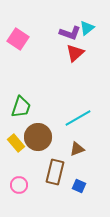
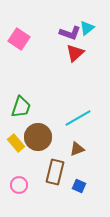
pink square: moved 1 px right
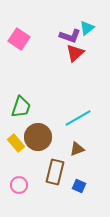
purple L-shape: moved 3 px down
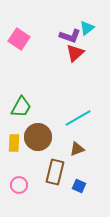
green trapezoid: rotated 10 degrees clockwise
yellow rectangle: moved 2 px left; rotated 42 degrees clockwise
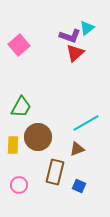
pink square: moved 6 px down; rotated 15 degrees clockwise
cyan line: moved 8 px right, 5 px down
yellow rectangle: moved 1 px left, 2 px down
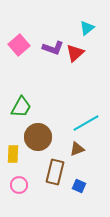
purple L-shape: moved 17 px left, 12 px down
yellow rectangle: moved 9 px down
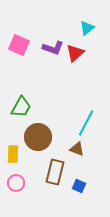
pink square: rotated 25 degrees counterclockwise
cyan line: rotated 32 degrees counterclockwise
brown triangle: rotated 42 degrees clockwise
pink circle: moved 3 px left, 2 px up
